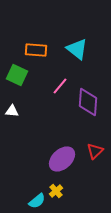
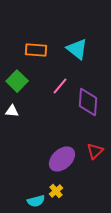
green square: moved 6 px down; rotated 20 degrees clockwise
cyan semicircle: moved 1 px left; rotated 24 degrees clockwise
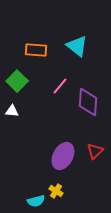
cyan triangle: moved 3 px up
purple ellipse: moved 1 px right, 3 px up; rotated 20 degrees counterclockwise
yellow cross: rotated 16 degrees counterclockwise
